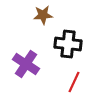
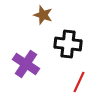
brown star: rotated 24 degrees clockwise
red line: moved 5 px right
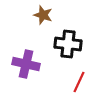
purple cross: rotated 20 degrees counterclockwise
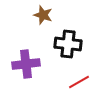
purple cross: rotated 20 degrees counterclockwise
red line: rotated 35 degrees clockwise
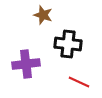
red line: rotated 55 degrees clockwise
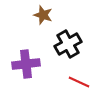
black cross: rotated 36 degrees counterclockwise
